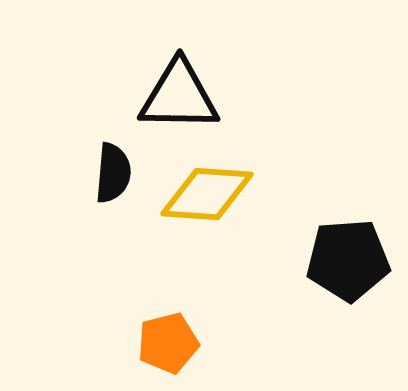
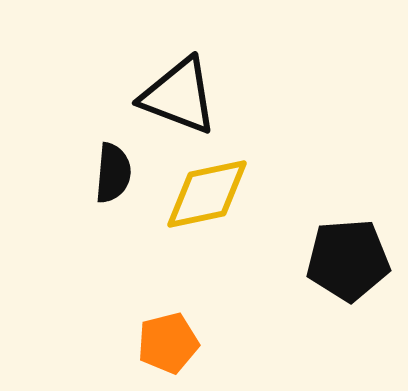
black triangle: rotated 20 degrees clockwise
yellow diamond: rotated 16 degrees counterclockwise
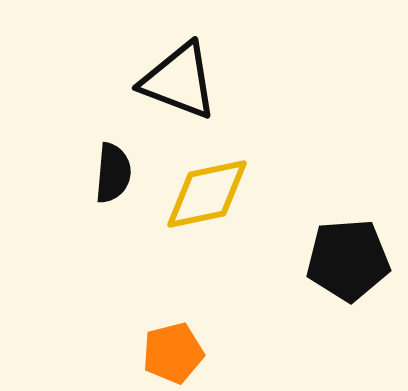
black triangle: moved 15 px up
orange pentagon: moved 5 px right, 10 px down
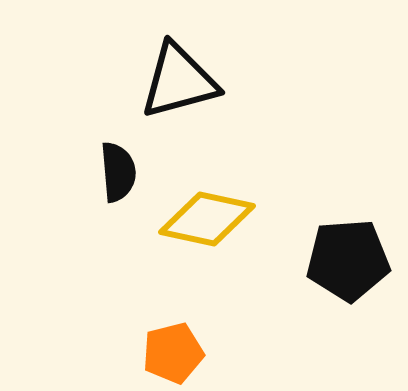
black triangle: rotated 36 degrees counterclockwise
black semicircle: moved 5 px right, 1 px up; rotated 10 degrees counterclockwise
yellow diamond: moved 25 px down; rotated 24 degrees clockwise
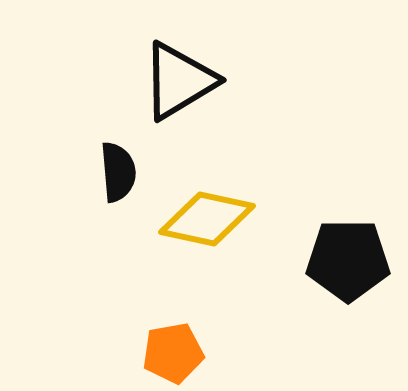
black triangle: rotated 16 degrees counterclockwise
black pentagon: rotated 4 degrees clockwise
orange pentagon: rotated 4 degrees clockwise
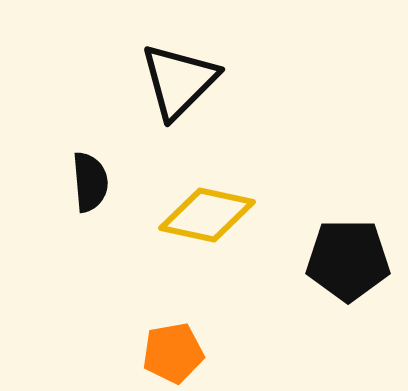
black triangle: rotated 14 degrees counterclockwise
black semicircle: moved 28 px left, 10 px down
yellow diamond: moved 4 px up
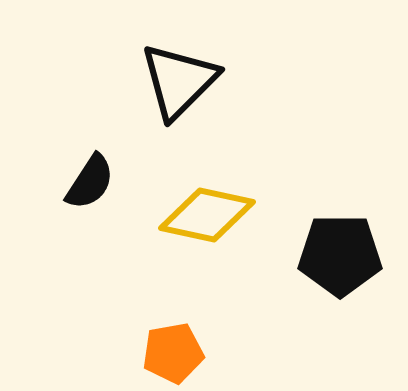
black semicircle: rotated 38 degrees clockwise
black pentagon: moved 8 px left, 5 px up
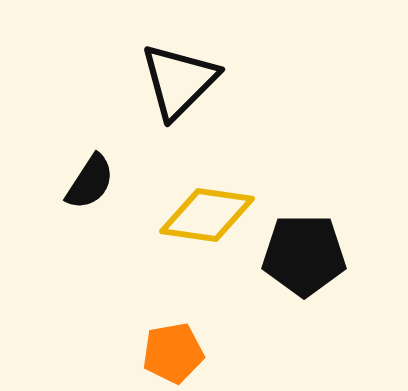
yellow diamond: rotated 4 degrees counterclockwise
black pentagon: moved 36 px left
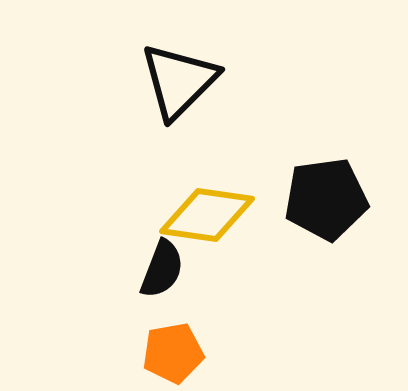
black semicircle: moved 72 px right, 87 px down; rotated 12 degrees counterclockwise
black pentagon: moved 22 px right, 56 px up; rotated 8 degrees counterclockwise
